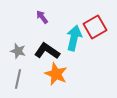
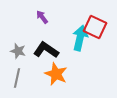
red square: rotated 35 degrees counterclockwise
cyan arrow: moved 6 px right
black L-shape: moved 1 px left, 1 px up
gray line: moved 1 px left, 1 px up
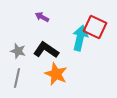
purple arrow: rotated 24 degrees counterclockwise
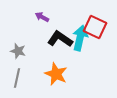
black L-shape: moved 14 px right, 11 px up
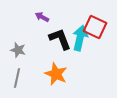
black L-shape: rotated 35 degrees clockwise
gray star: moved 1 px up
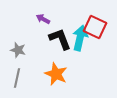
purple arrow: moved 1 px right, 2 px down
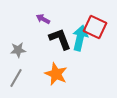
gray star: rotated 21 degrees counterclockwise
gray line: moved 1 px left; rotated 18 degrees clockwise
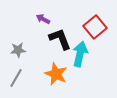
red square: rotated 25 degrees clockwise
cyan arrow: moved 16 px down
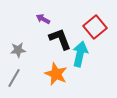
gray line: moved 2 px left
